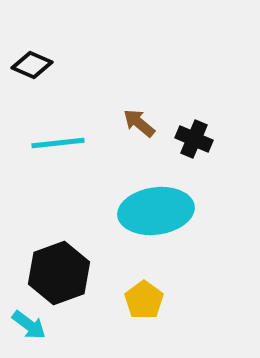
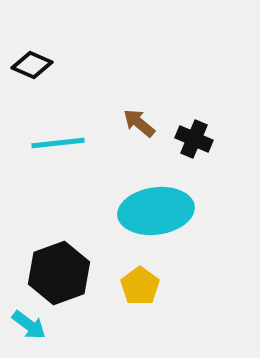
yellow pentagon: moved 4 px left, 14 px up
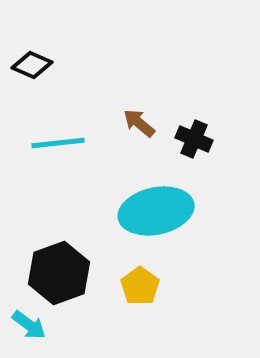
cyan ellipse: rotated 4 degrees counterclockwise
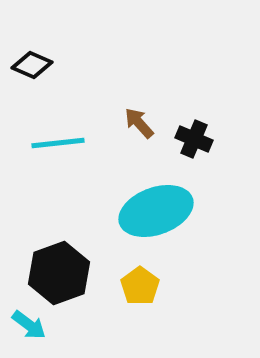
brown arrow: rotated 8 degrees clockwise
cyan ellipse: rotated 8 degrees counterclockwise
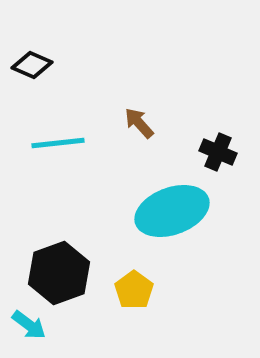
black cross: moved 24 px right, 13 px down
cyan ellipse: moved 16 px right
yellow pentagon: moved 6 px left, 4 px down
